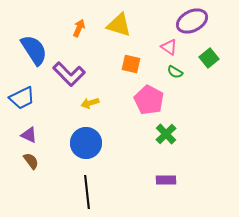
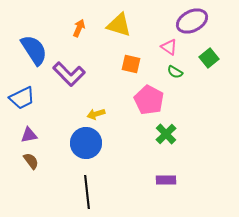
yellow arrow: moved 6 px right, 11 px down
purple triangle: rotated 36 degrees counterclockwise
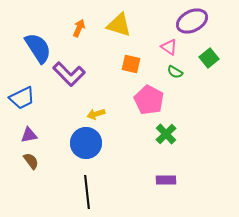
blue semicircle: moved 4 px right, 2 px up
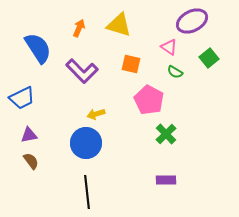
purple L-shape: moved 13 px right, 3 px up
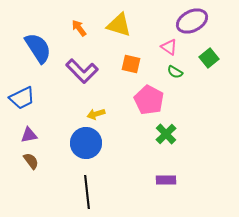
orange arrow: rotated 60 degrees counterclockwise
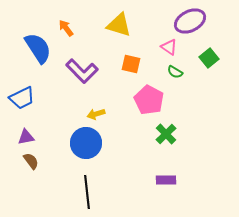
purple ellipse: moved 2 px left
orange arrow: moved 13 px left
purple triangle: moved 3 px left, 2 px down
